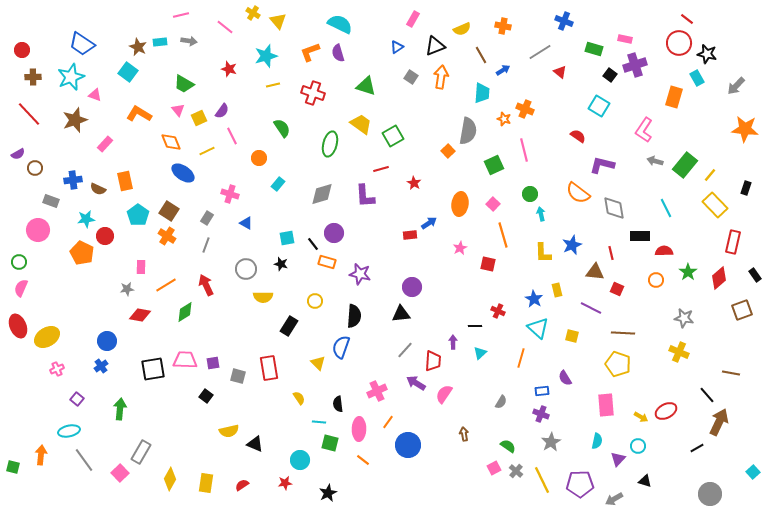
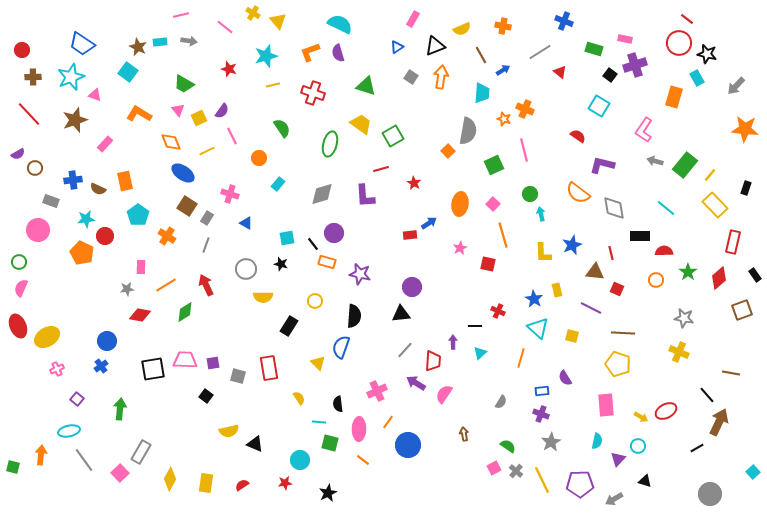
cyan line at (666, 208): rotated 24 degrees counterclockwise
brown square at (169, 211): moved 18 px right, 5 px up
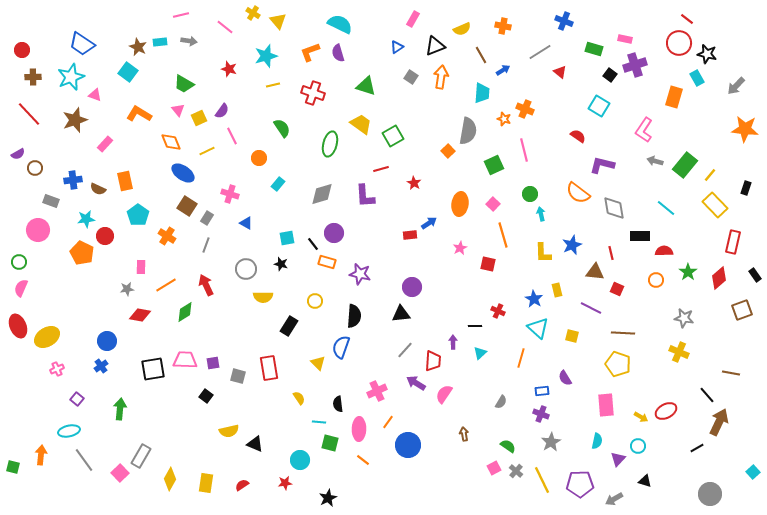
gray rectangle at (141, 452): moved 4 px down
black star at (328, 493): moved 5 px down
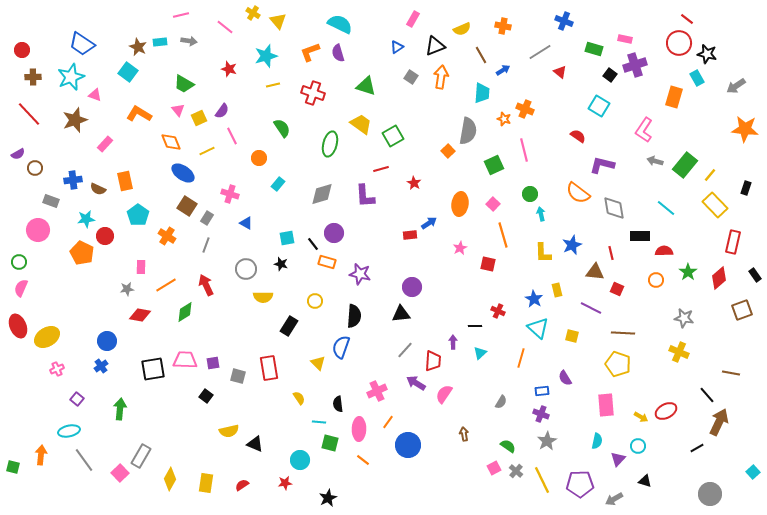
gray arrow at (736, 86): rotated 12 degrees clockwise
gray star at (551, 442): moved 4 px left, 1 px up
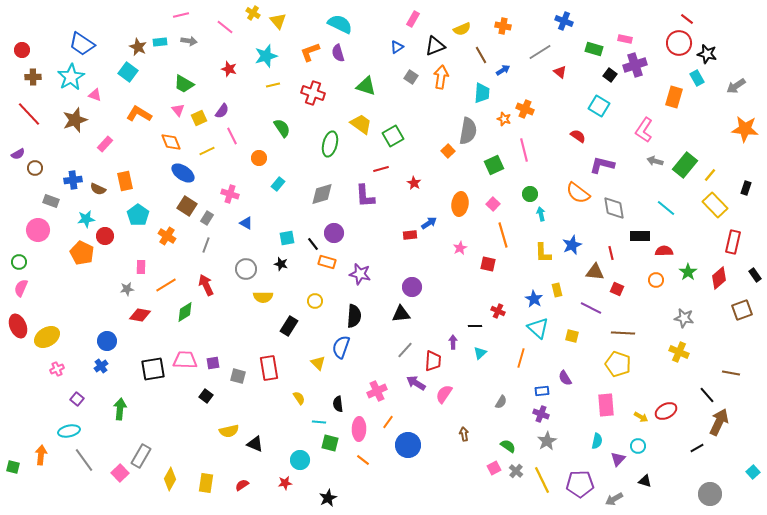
cyan star at (71, 77): rotated 8 degrees counterclockwise
